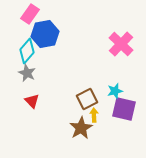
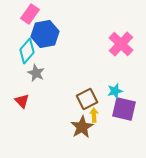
gray star: moved 9 px right
red triangle: moved 10 px left
brown star: moved 1 px right, 1 px up
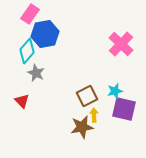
brown square: moved 3 px up
brown star: rotated 20 degrees clockwise
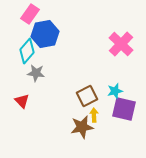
gray star: rotated 18 degrees counterclockwise
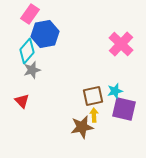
gray star: moved 4 px left, 3 px up; rotated 24 degrees counterclockwise
brown square: moved 6 px right; rotated 15 degrees clockwise
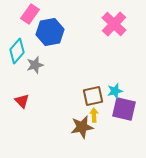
blue hexagon: moved 5 px right, 2 px up
pink cross: moved 7 px left, 20 px up
cyan diamond: moved 10 px left
gray star: moved 3 px right, 5 px up
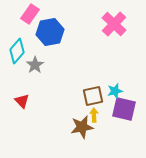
gray star: rotated 18 degrees counterclockwise
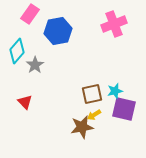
pink cross: rotated 25 degrees clockwise
blue hexagon: moved 8 px right, 1 px up
brown square: moved 1 px left, 2 px up
red triangle: moved 3 px right, 1 px down
yellow arrow: rotated 120 degrees counterclockwise
